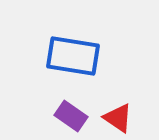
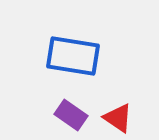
purple rectangle: moved 1 px up
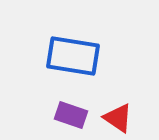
purple rectangle: rotated 16 degrees counterclockwise
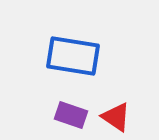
red triangle: moved 2 px left, 1 px up
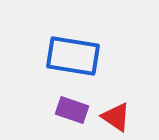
purple rectangle: moved 1 px right, 5 px up
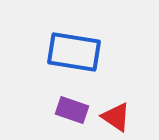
blue rectangle: moved 1 px right, 4 px up
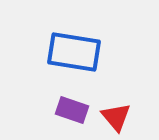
red triangle: rotated 16 degrees clockwise
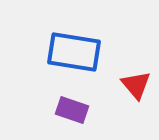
red triangle: moved 20 px right, 32 px up
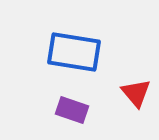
red triangle: moved 8 px down
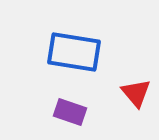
purple rectangle: moved 2 px left, 2 px down
